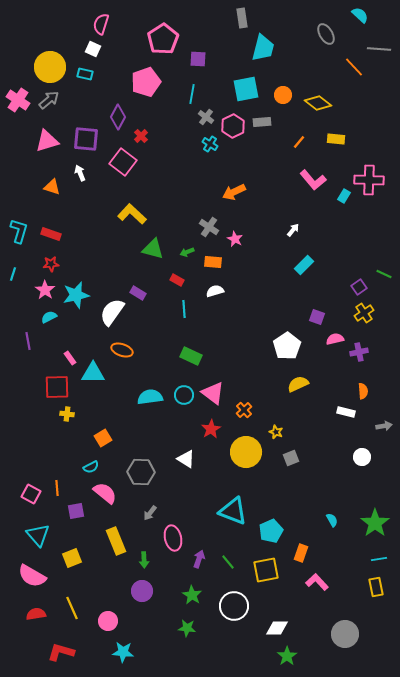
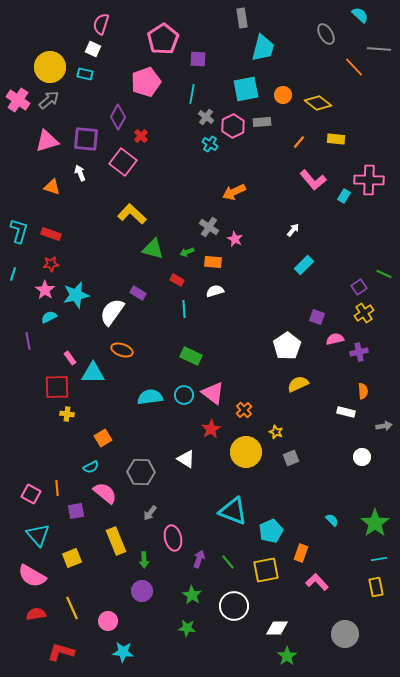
cyan semicircle at (332, 520): rotated 16 degrees counterclockwise
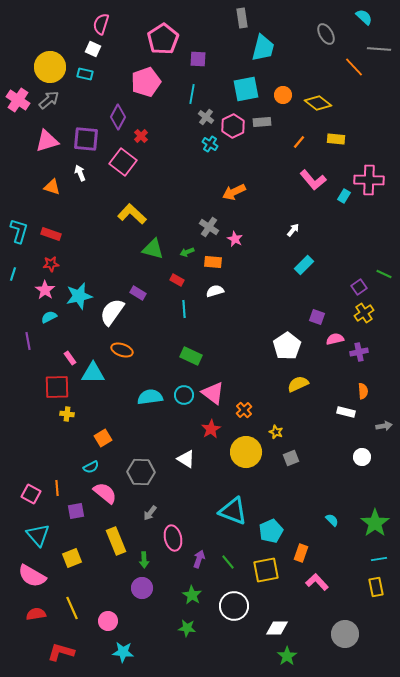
cyan semicircle at (360, 15): moved 4 px right, 2 px down
cyan star at (76, 295): moved 3 px right, 1 px down
purple circle at (142, 591): moved 3 px up
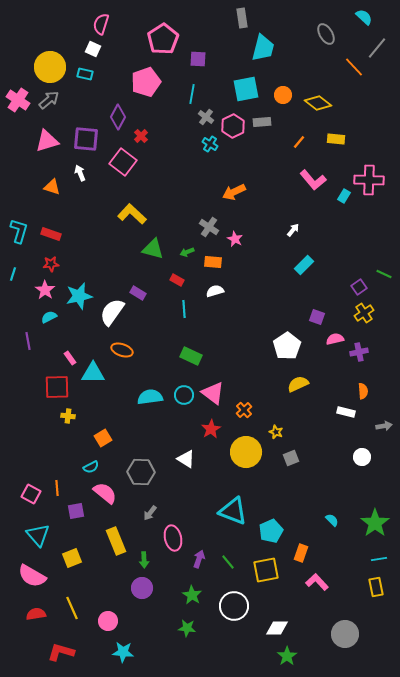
gray line at (379, 49): moved 2 px left, 1 px up; rotated 55 degrees counterclockwise
yellow cross at (67, 414): moved 1 px right, 2 px down
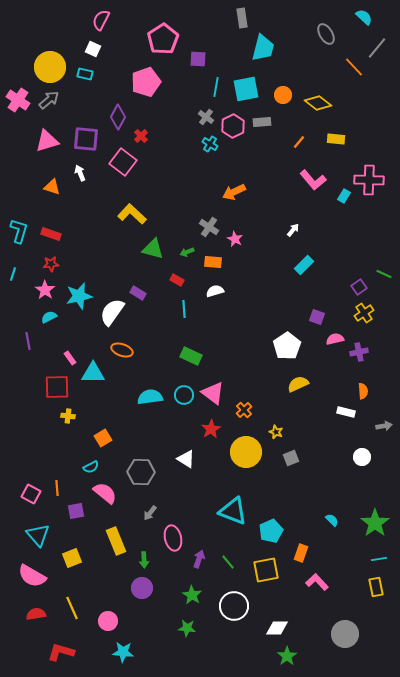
pink semicircle at (101, 24): moved 4 px up; rotated 10 degrees clockwise
cyan line at (192, 94): moved 24 px right, 7 px up
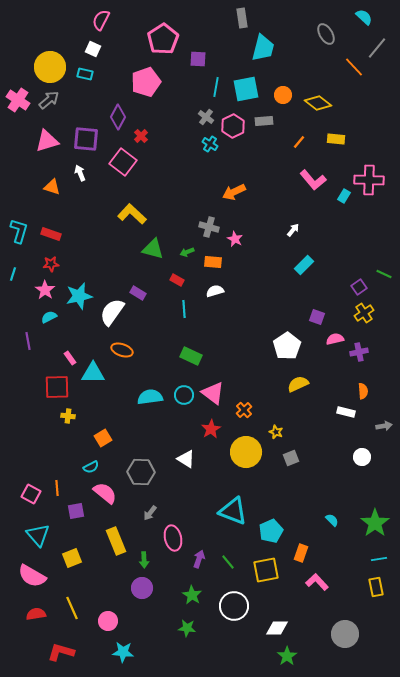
gray rectangle at (262, 122): moved 2 px right, 1 px up
gray cross at (209, 227): rotated 18 degrees counterclockwise
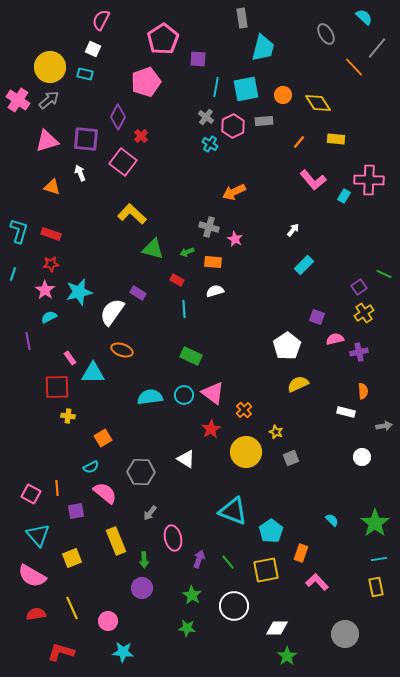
yellow diamond at (318, 103): rotated 20 degrees clockwise
cyan star at (79, 296): moved 4 px up
cyan pentagon at (271, 531): rotated 10 degrees counterclockwise
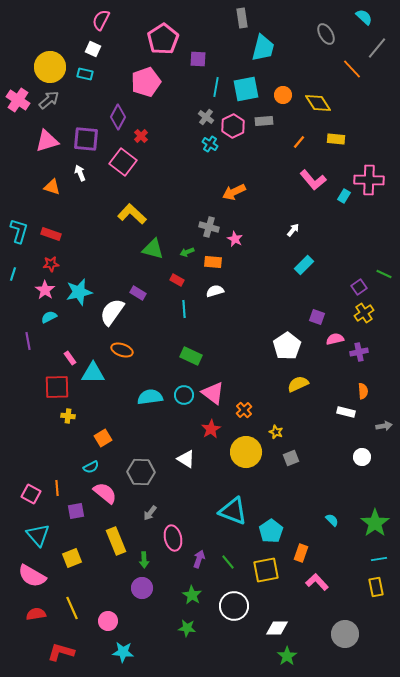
orange line at (354, 67): moved 2 px left, 2 px down
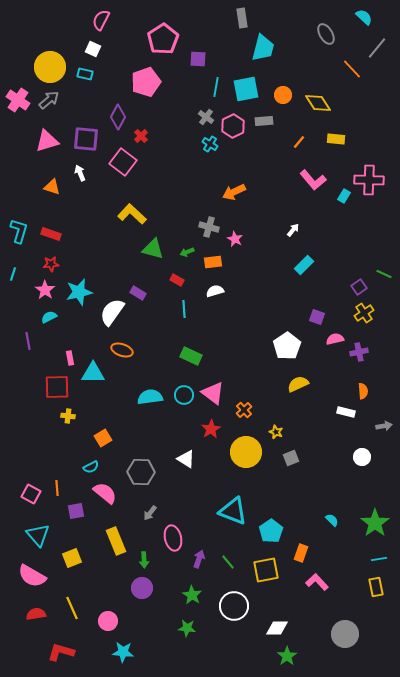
orange rectangle at (213, 262): rotated 12 degrees counterclockwise
pink rectangle at (70, 358): rotated 24 degrees clockwise
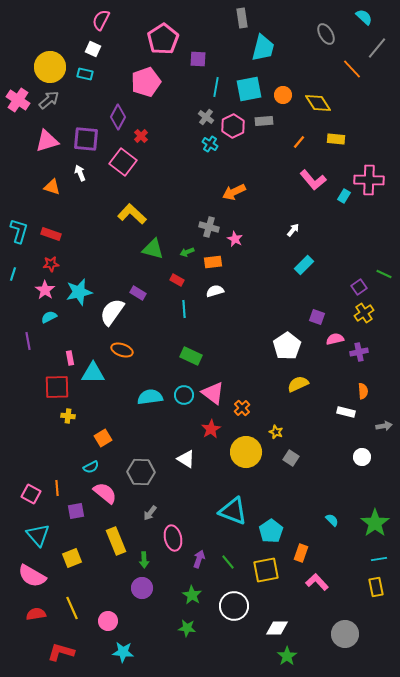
cyan square at (246, 89): moved 3 px right
orange cross at (244, 410): moved 2 px left, 2 px up
gray square at (291, 458): rotated 35 degrees counterclockwise
